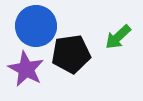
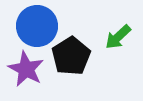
blue circle: moved 1 px right
black pentagon: moved 2 px down; rotated 24 degrees counterclockwise
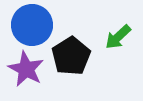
blue circle: moved 5 px left, 1 px up
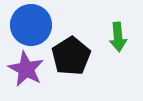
blue circle: moved 1 px left
green arrow: rotated 52 degrees counterclockwise
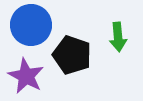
black pentagon: moved 1 px right, 1 px up; rotated 21 degrees counterclockwise
purple star: moved 7 px down
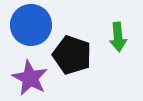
purple star: moved 4 px right, 2 px down
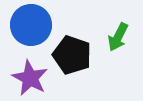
green arrow: rotated 32 degrees clockwise
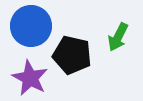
blue circle: moved 1 px down
black pentagon: rotated 6 degrees counterclockwise
